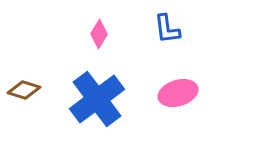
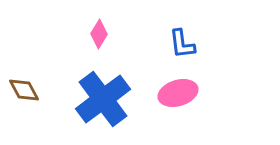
blue L-shape: moved 15 px right, 15 px down
brown diamond: rotated 44 degrees clockwise
blue cross: moved 6 px right
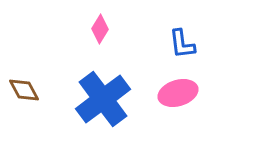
pink diamond: moved 1 px right, 5 px up
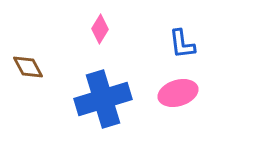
brown diamond: moved 4 px right, 23 px up
blue cross: rotated 20 degrees clockwise
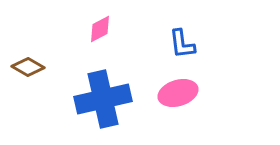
pink diamond: rotated 32 degrees clockwise
brown diamond: rotated 32 degrees counterclockwise
blue cross: rotated 4 degrees clockwise
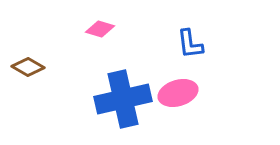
pink diamond: rotated 44 degrees clockwise
blue L-shape: moved 8 px right
blue cross: moved 20 px right
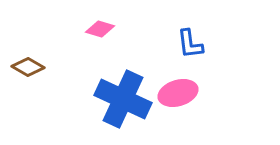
blue cross: rotated 38 degrees clockwise
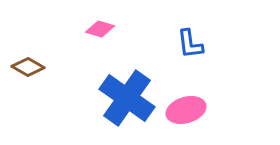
pink ellipse: moved 8 px right, 17 px down
blue cross: moved 4 px right, 1 px up; rotated 10 degrees clockwise
